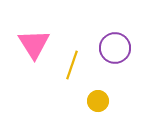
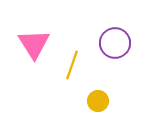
purple circle: moved 5 px up
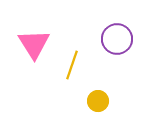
purple circle: moved 2 px right, 4 px up
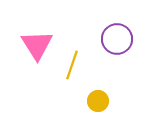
pink triangle: moved 3 px right, 1 px down
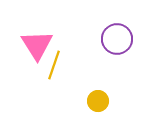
yellow line: moved 18 px left
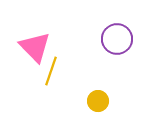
pink triangle: moved 2 px left, 2 px down; rotated 12 degrees counterclockwise
yellow line: moved 3 px left, 6 px down
